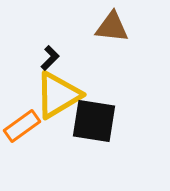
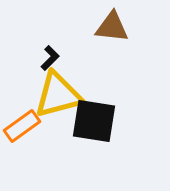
yellow triangle: rotated 16 degrees clockwise
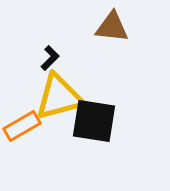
yellow triangle: moved 1 px right, 2 px down
orange rectangle: rotated 6 degrees clockwise
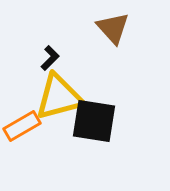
brown triangle: moved 1 px right, 1 px down; rotated 42 degrees clockwise
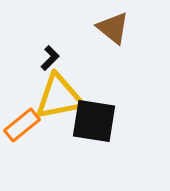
brown triangle: rotated 9 degrees counterclockwise
yellow triangle: rotated 4 degrees clockwise
orange rectangle: moved 1 px up; rotated 9 degrees counterclockwise
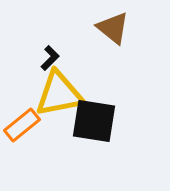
yellow triangle: moved 3 px up
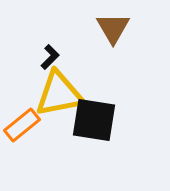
brown triangle: rotated 21 degrees clockwise
black L-shape: moved 1 px up
black square: moved 1 px up
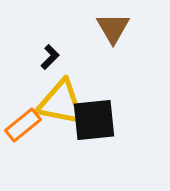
yellow triangle: moved 2 px right, 9 px down; rotated 22 degrees clockwise
black square: rotated 15 degrees counterclockwise
orange rectangle: moved 1 px right
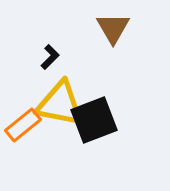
yellow triangle: moved 1 px left, 1 px down
black square: rotated 15 degrees counterclockwise
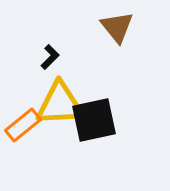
brown triangle: moved 4 px right, 1 px up; rotated 9 degrees counterclockwise
yellow triangle: rotated 14 degrees counterclockwise
black square: rotated 9 degrees clockwise
